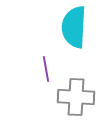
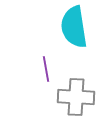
cyan semicircle: rotated 12 degrees counterclockwise
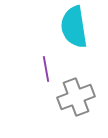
gray cross: rotated 24 degrees counterclockwise
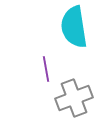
gray cross: moved 2 px left, 1 px down
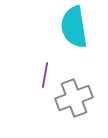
purple line: moved 1 px left, 6 px down; rotated 20 degrees clockwise
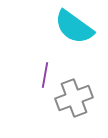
cyan semicircle: rotated 45 degrees counterclockwise
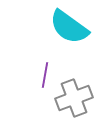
cyan semicircle: moved 5 px left
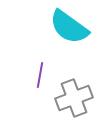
purple line: moved 5 px left
